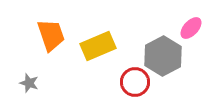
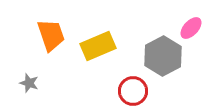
red circle: moved 2 px left, 9 px down
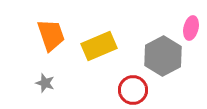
pink ellipse: rotated 30 degrees counterclockwise
yellow rectangle: moved 1 px right
gray star: moved 16 px right
red circle: moved 1 px up
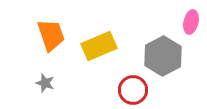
pink ellipse: moved 6 px up
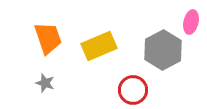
orange trapezoid: moved 3 px left, 3 px down
gray hexagon: moved 6 px up
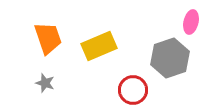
gray hexagon: moved 7 px right, 8 px down; rotated 9 degrees clockwise
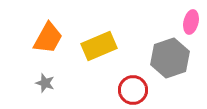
orange trapezoid: rotated 48 degrees clockwise
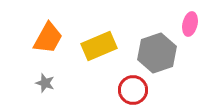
pink ellipse: moved 1 px left, 2 px down
gray hexagon: moved 13 px left, 5 px up
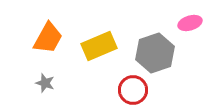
pink ellipse: moved 1 px up; rotated 60 degrees clockwise
gray hexagon: moved 2 px left
